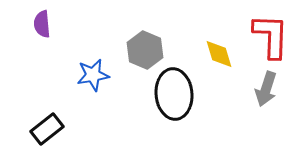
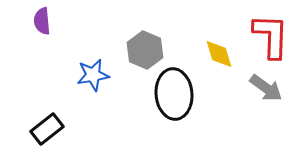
purple semicircle: moved 3 px up
gray arrow: moved 1 px up; rotated 72 degrees counterclockwise
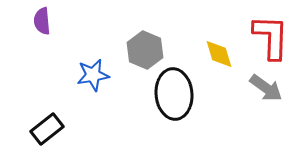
red L-shape: moved 1 px down
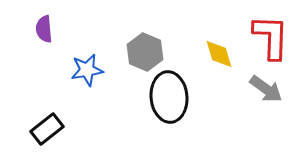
purple semicircle: moved 2 px right, 8 px down
gray hexagon: moved 2 px down
blue star: moved 6 px left, 5 px up
gray arrow: moved 1 px down
black ellipse: moved 5 px left, 3 px down
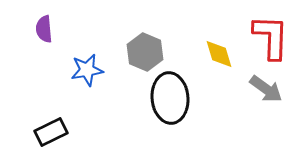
black ellipse: moved 1 px right, 1 px down
black rectangle: moved 4 px right, 3 px down; rotated 12 degrees clockwise
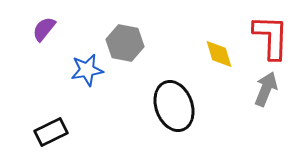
purple semicircle: rotated 44 degrees clockwise
gray hexagon: moved 20 px left, 9 px up; rotated 12 degrees counterclockwise
gray arrow: rotated 104 degrees counterclockwise
black ellipse: moved 4 px right, 8 px down; rotated 15 degrees counterclockwise
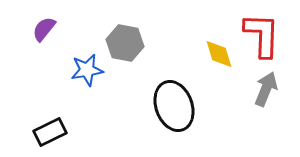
red L-shape: moved 9 px left, 2 px up
black rectangle: moved 1 px left
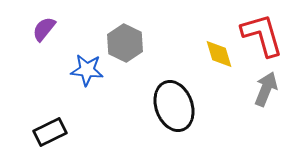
red L-shape: rotated 18 degrees counterclockwise
gray hexagon: rotated 15 degrees clockwise
blue star: rotated 16 degrees clockwise
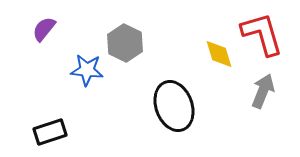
red L-shape: moved 1 px up
gray arrow: moved 3 px left, 2 px down
black rectangle: rotated 8 degrees clockwise
